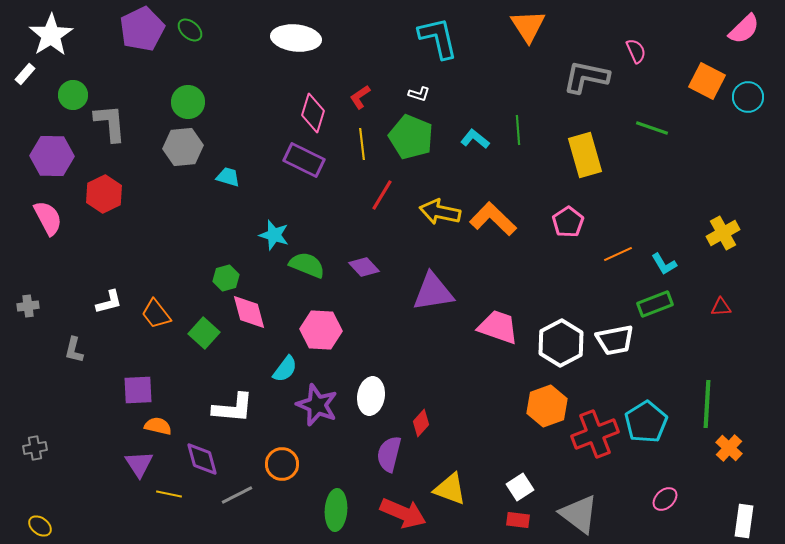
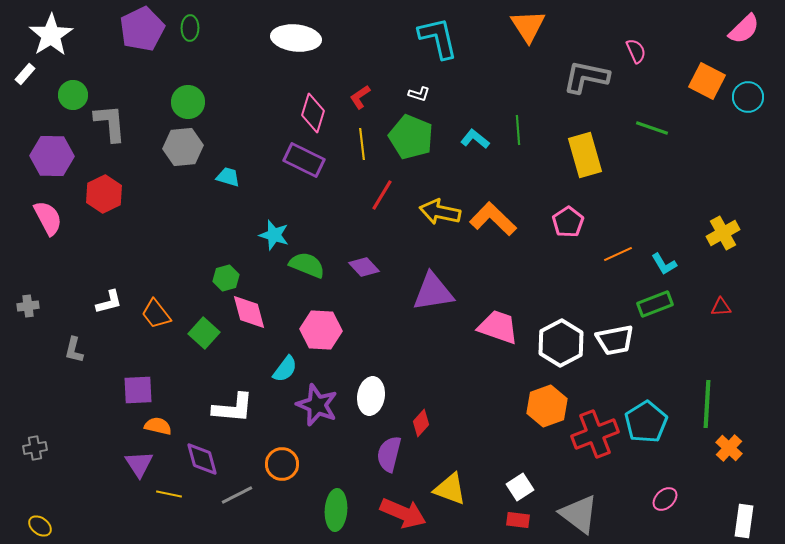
green ellipse at (190, 30): moved 2 px up; rotated 50 degrees clockwise
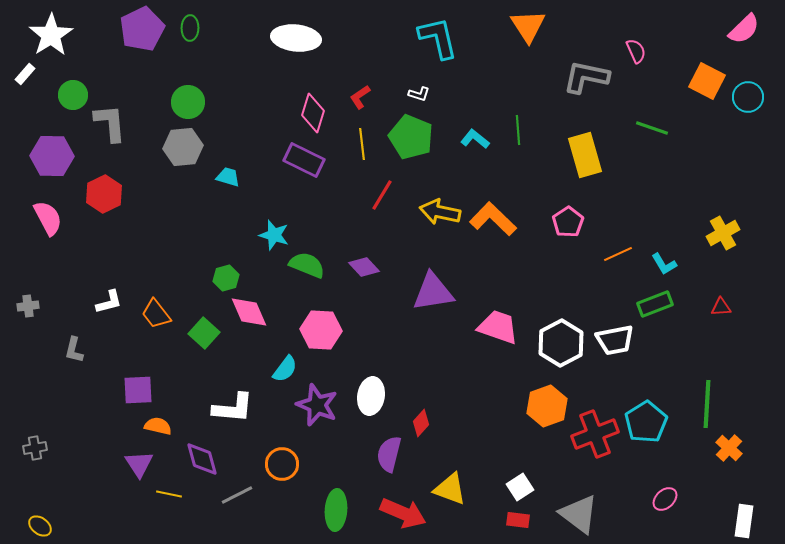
pink diamond at (249, 312): rotated 9 degrees counterclockwise
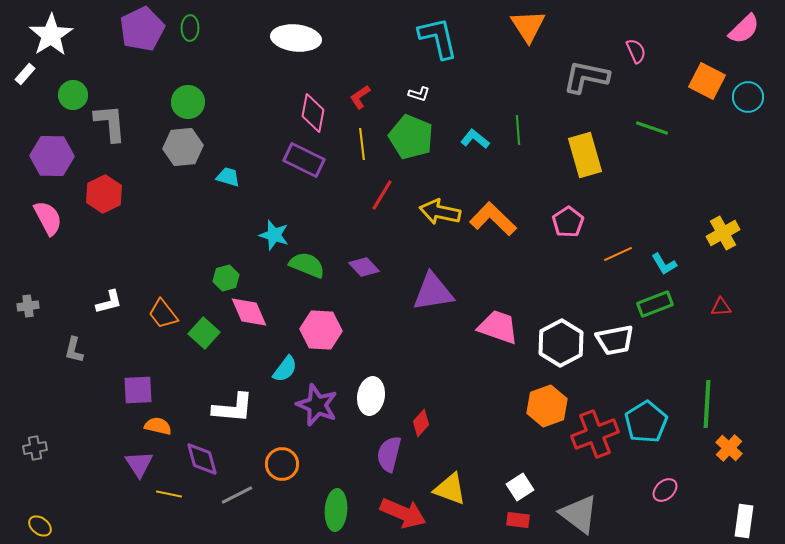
pink diamond at (313, 113): rotated 6 degrees counterclockwise
orange trapezoid at (156, 314): moved 7 px right
pink ellipse at (665, 499): moved 9 px up
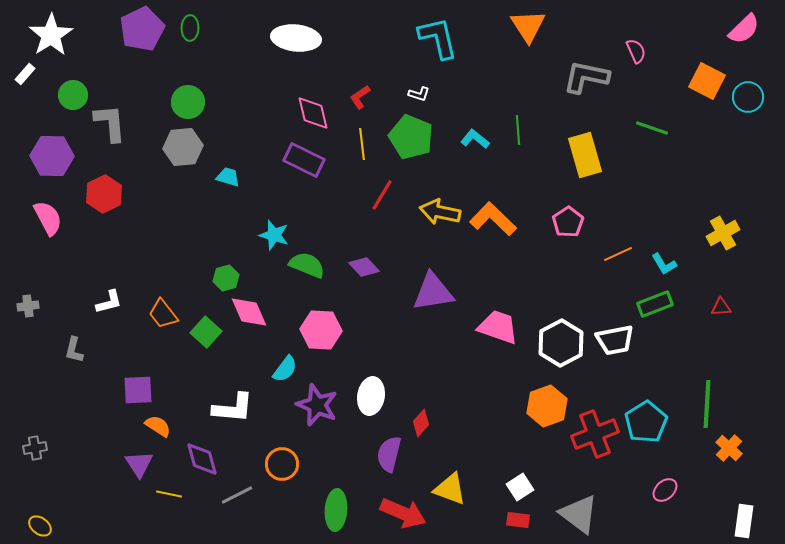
pink diamond at (313, 113): rotated 24 degrees counterclockwise
green square at (204, 333): moved 2 px right, 1 px up
orange semicircle at (158, 426): rotated 20 degrees clockwise
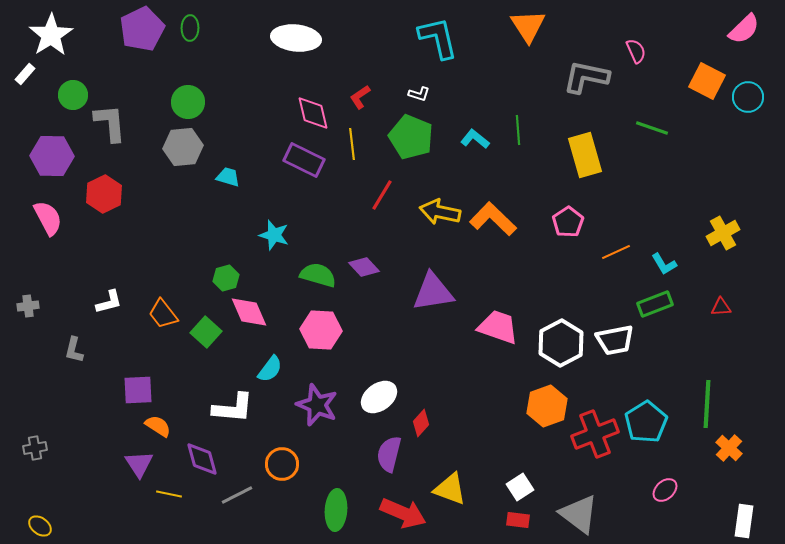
yellow line at (362, 144): moved 10 px left
orange line at (618, 254): moved 2 px left, 2 px up
green semicircle at (307, 265): moved 11 px right, 10 px down; rotated 6 degrees counterclockwise
cyan semicircle at (285, 369): moved 15 px left
white ellipse at (371, 396): moved 8 px right, 1 px down; rotated 45 degrees clockwise
